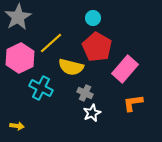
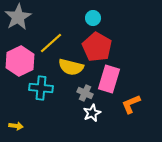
pink hexagon: moved 3 px down
pink rectangle: moved 16 px left, 10 px down; rotated 24 degrees counterclockwise
cyan cross: rotated 20 degrees counterclockwise
orange L-shape: moved 2 px left, 1 px down; rotated 15 degrees counterclockwise
yellow arrow: moved 1 px left
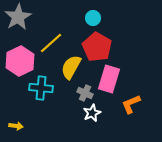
yellow semicircle: rotated 105 degrees clockwise
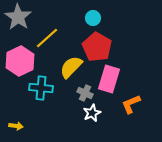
gray star: rotated 8 degrees counterclockwise
yellow line: moved 4 px left, 5 px up
yellow semicircle: rotated 15 degrees clockwise
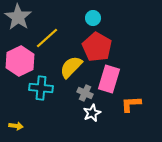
orange L-shape: rotated 20 degrees clockwise
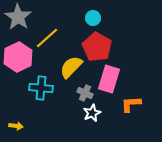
pink hexagon: moved 2 px left, 4 px up
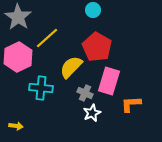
cyan circle: moved 8 px up
pink rectangle: moved 2 px down
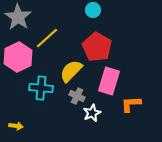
yellow semicircle: moved 4 px down
gray cross: moved 8 px left, 3 px down
